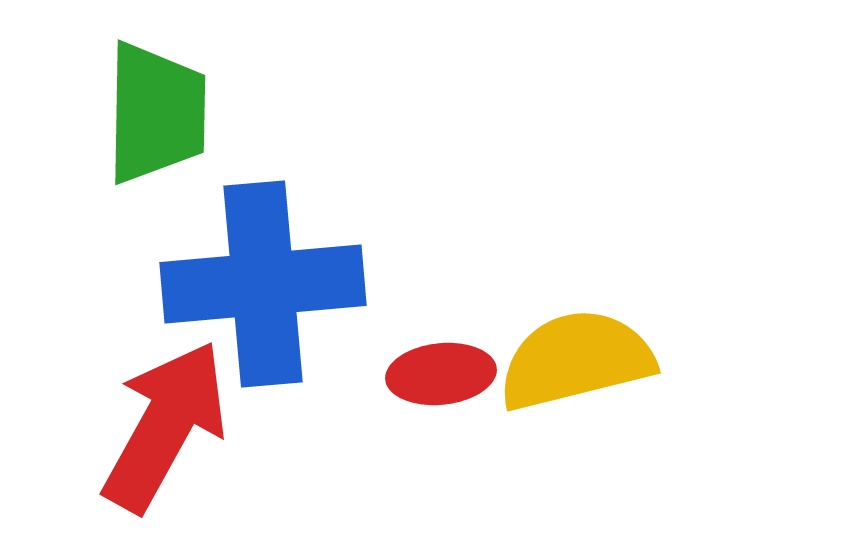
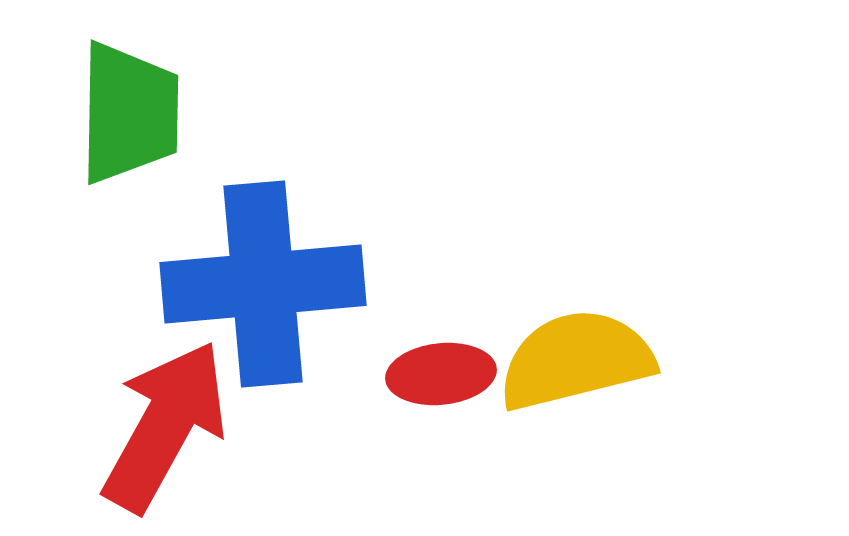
green trapezoid: moved 27 px left
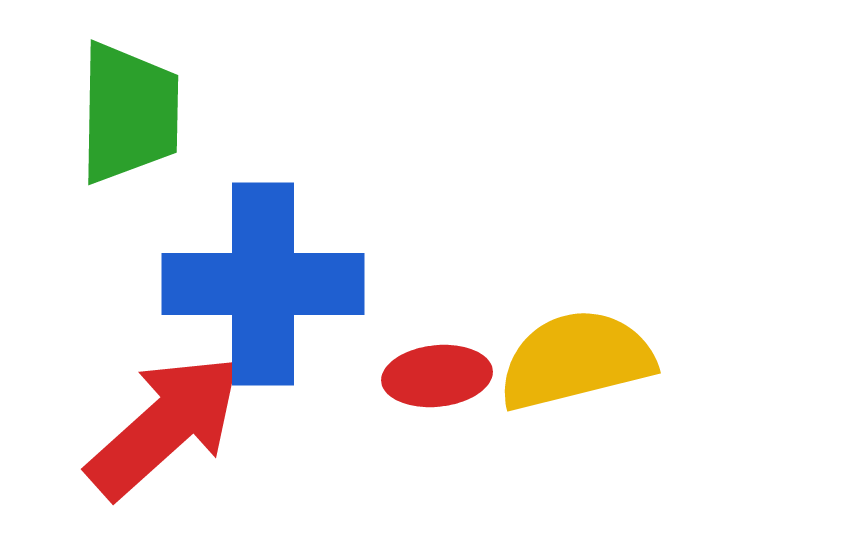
blue cross: rotated 5 degrees clockwise
red ellipse: moved 4 px left, 2 px down
red arrow: rotated 19 degrees clockwise
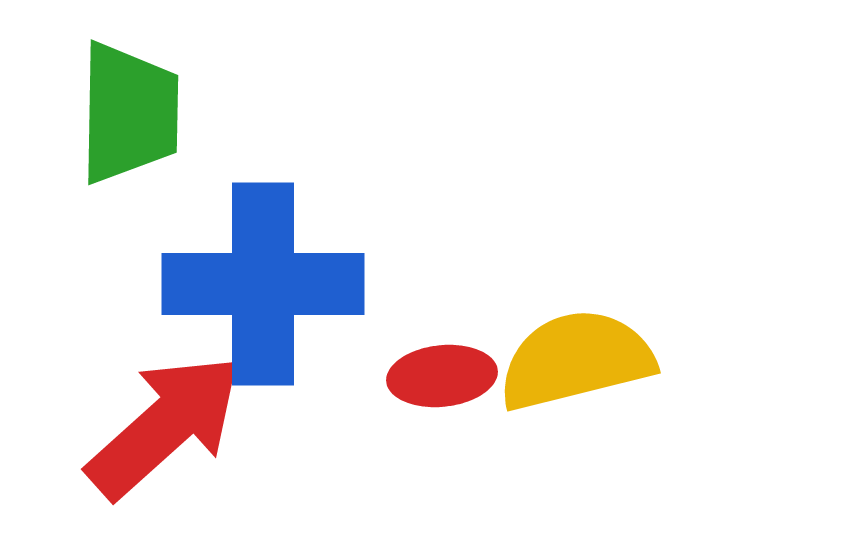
red ellipse: moved 5 px right
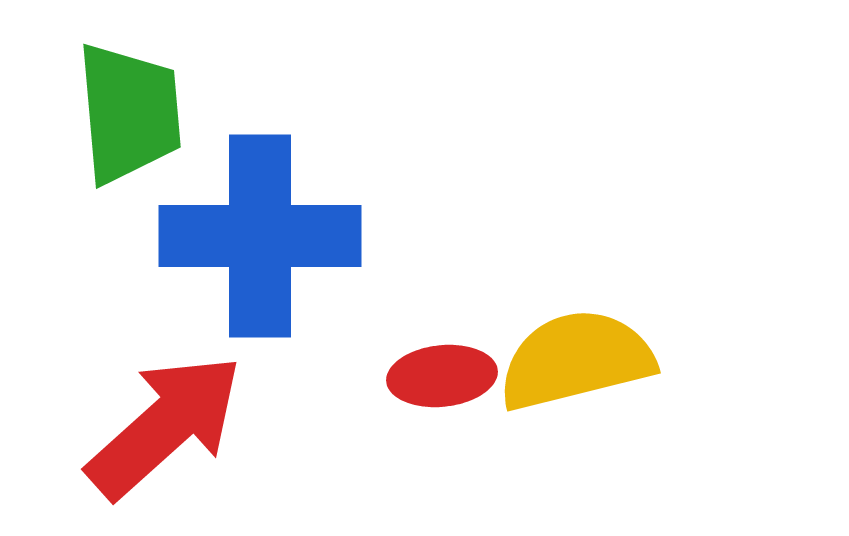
green trapezoid: rotated 6 degrees counterclockwise
blue cross: moved 3 px left, 48 px up
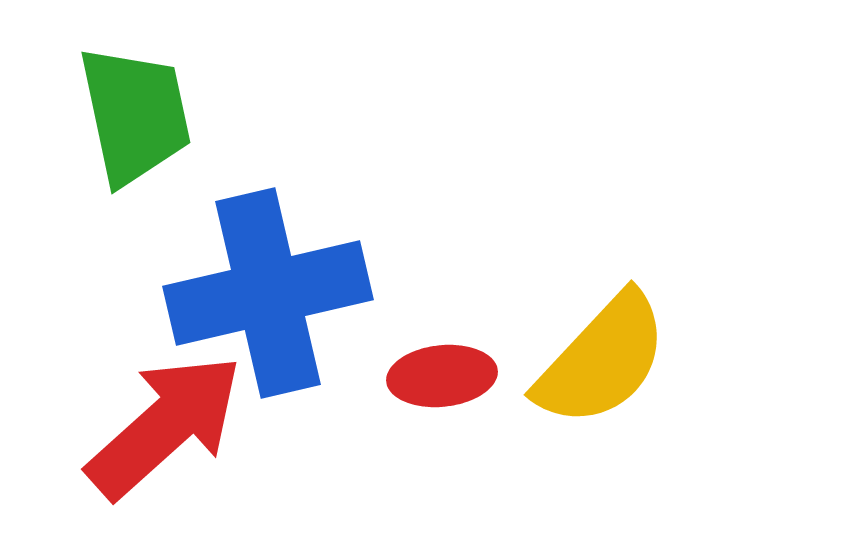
green trapezoid: moved 6 px right, 2 px down; rotated 7 degrees counterclockwise
blue cross: moved 8 px right, 57 px down; rotated 13 degrees counterclockwise
yellow semicircle: moved 26 px right; rotated 147 degrees clockwise
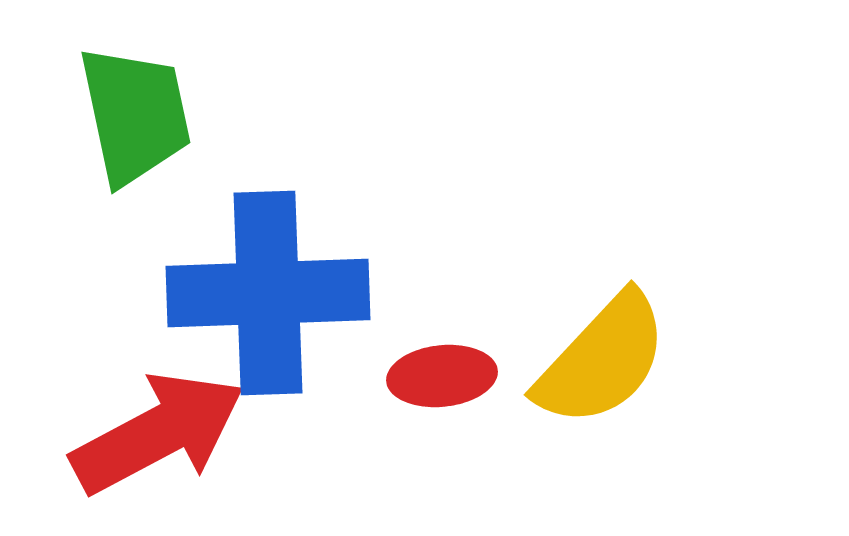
blue cross: rotated 11 degrees clockwise
red arrow: moved 7 px left, 7 px down; rotated 14 degrees clockwise
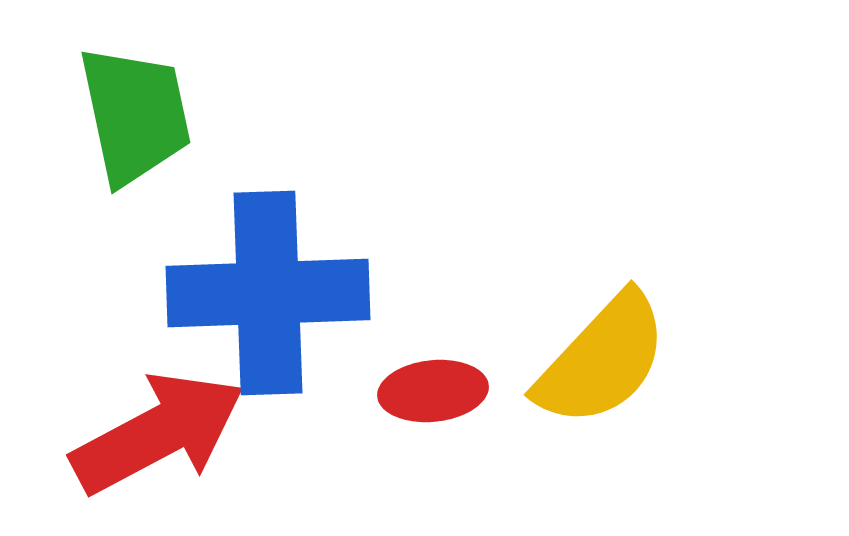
red ellipse: moved 9 px left, 15 px down
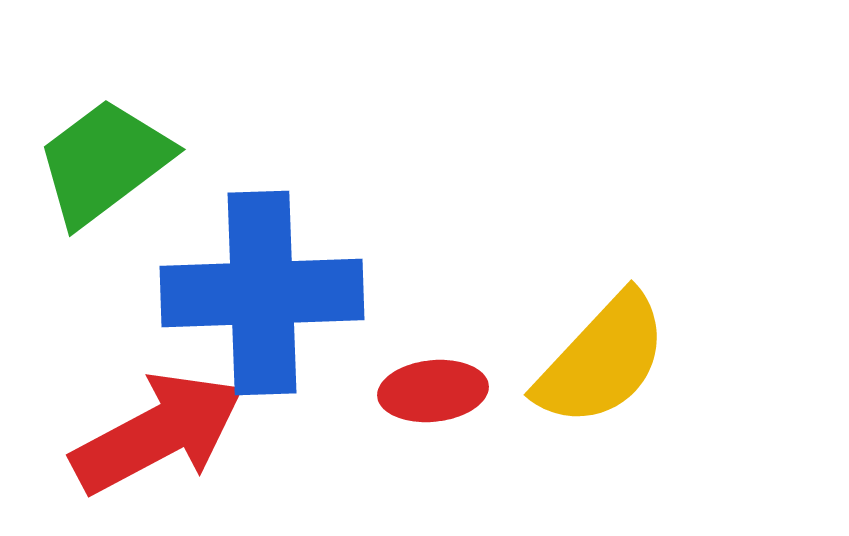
green trapezoid: moved 31 px left, 47 px down; rotated 115 degrees counterclockwise
blue cross: moved 6 px left
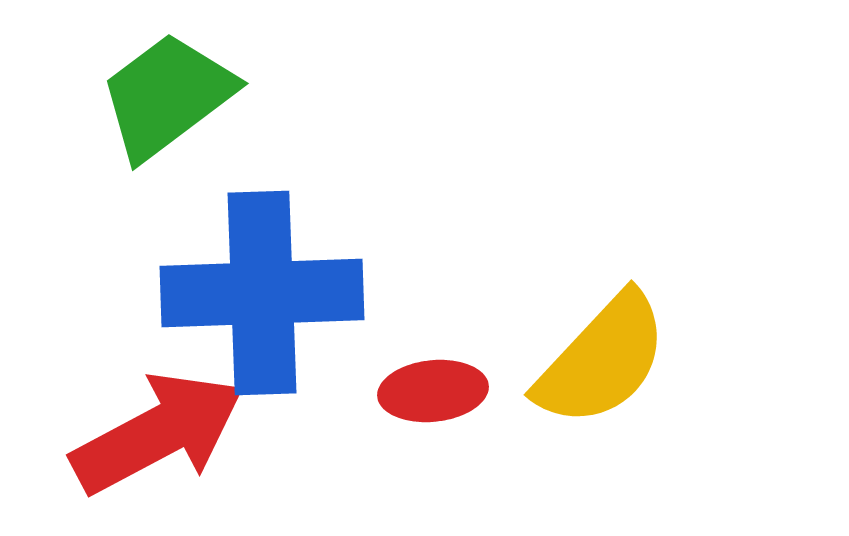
green trapezoid: moved 63 px right, 66 px up
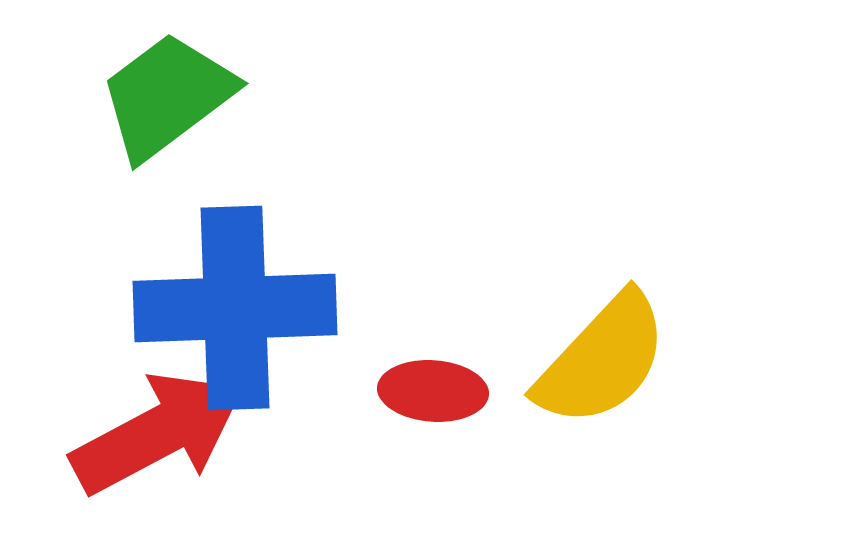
blue cross: moved 27 px left, 15 px down
red ellipse: rotated 10 degrees clockwise
